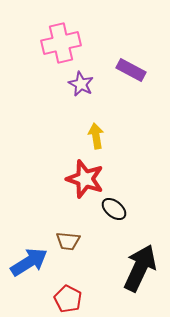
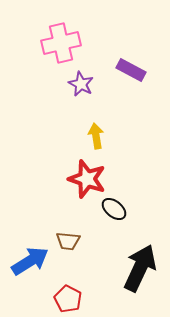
red star: moved 2 px right
blue arrow: moved 1 px right, 1 px up
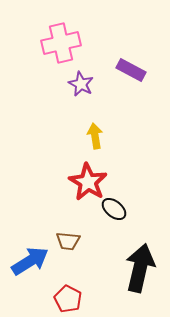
yellow arrow: moved 1 px left
red star: moved 1 px right, 3 px down; rotated 12 degrees clockwise
black arrow: rotated 12 degrees counterclockwise
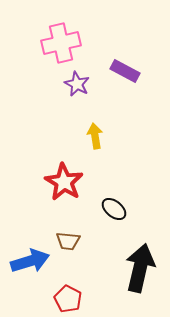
purple rectangle: moved 6 px left, 1 px down
purple star: moved 4 px left
red star: moved 24 px left
blue arrow: rotated 15 degrees clockwise
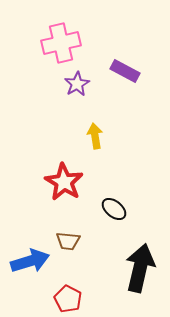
purple star: rotated 15 degrees clockwise
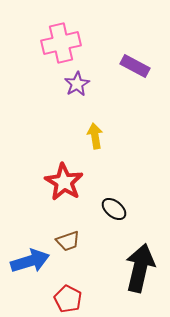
purple rectangle: moved 10 px right, 5 px up
brown trapezoid: rotated 25 degrees counterclockwise
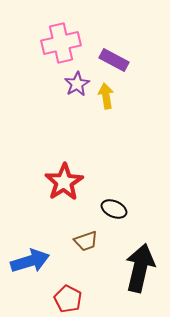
purple rectangle: moved 21 px left, 6 px up
yellow arrow: moved 11 px right, 40 px up
red star: rotated 9 degrees clockwise
black ellipse: rotated 15 degrees counterclockwise
brown trapezoid: moved 18 px right
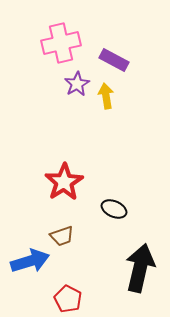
brown trapezoid: moved 24 px left, 5 px up
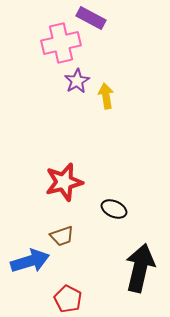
purple rectangle: moved 23 px left, 42 px up
purple star: moved 3 px up
red star: rotated 18 degrees clockwise
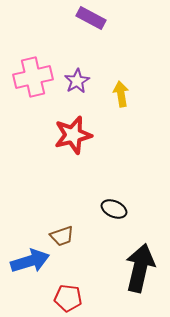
pink cross: moved 28 px left, 34 px down
yellow arrow: moved 15 px right, 2 px up
red star: moved 9 px right, 47 px up
red pentagon: moved 1 px up; rotated 20 degrees counterclockwise
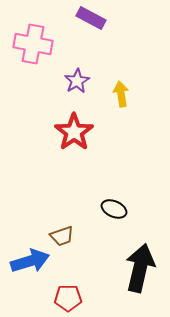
pink cross: moved 33 px up; rotated 24 degrees clockwise
red star: moved 1 px right, 3 px up; rotated 21 degrees counterclockwise
red pentagon: rotated 8 degrees counterclockwise
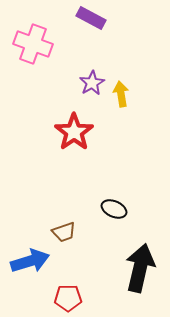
pink cross: rotated 9 degrees clockwise
purple star: moved 15 px right, 2 px down
brown trapezoid: moved 2 px right, 4 px up
